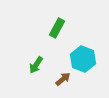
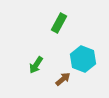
green rectangle: moved 2 px right, 5 px up
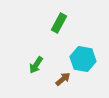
cyan hexagon: rotated 10 degrees counterclockwise
